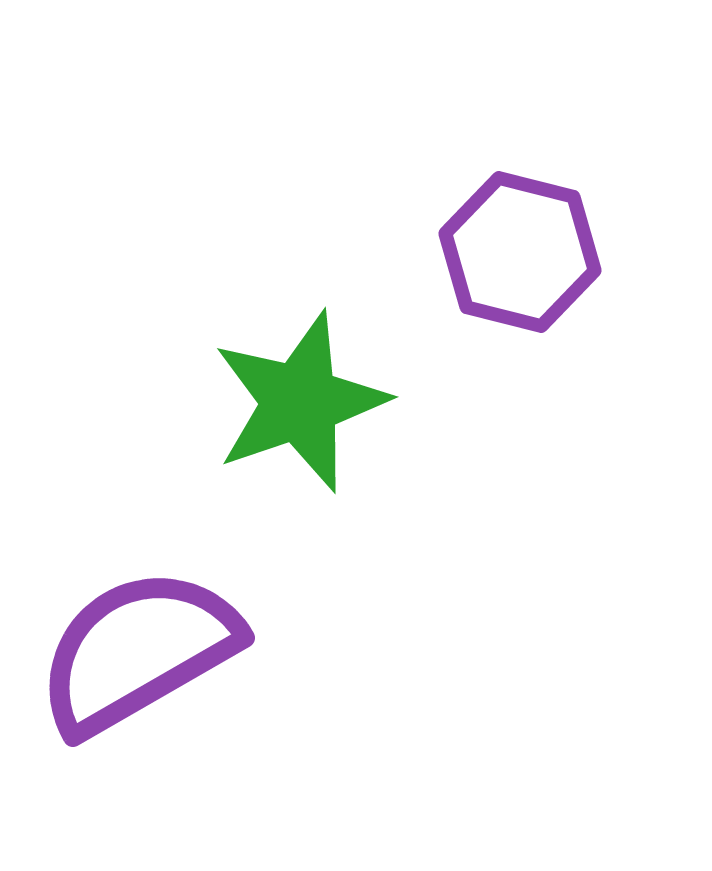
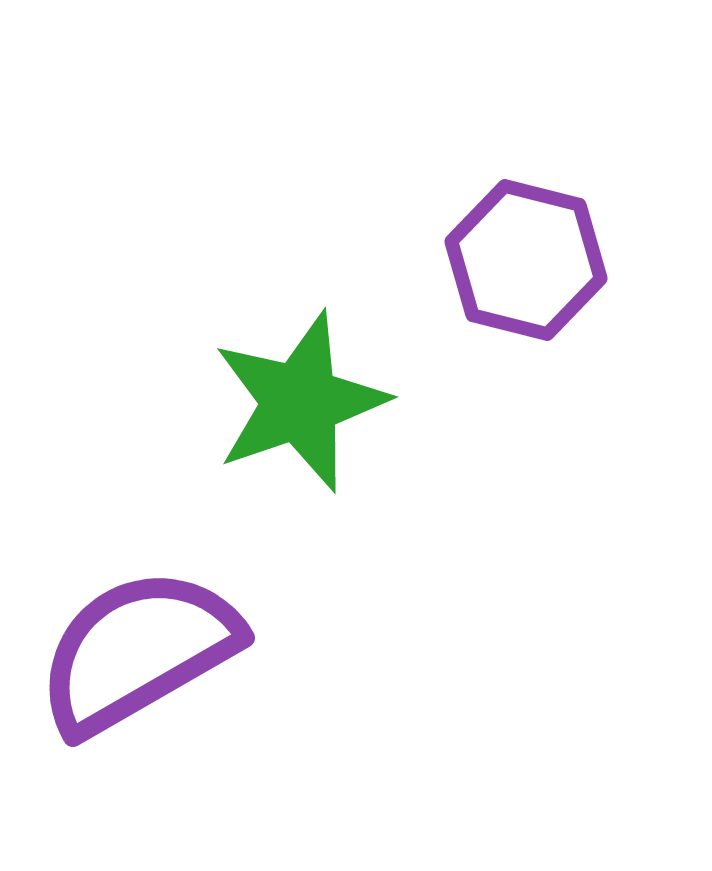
purple hexagon: moved 6 px right, 8 px down
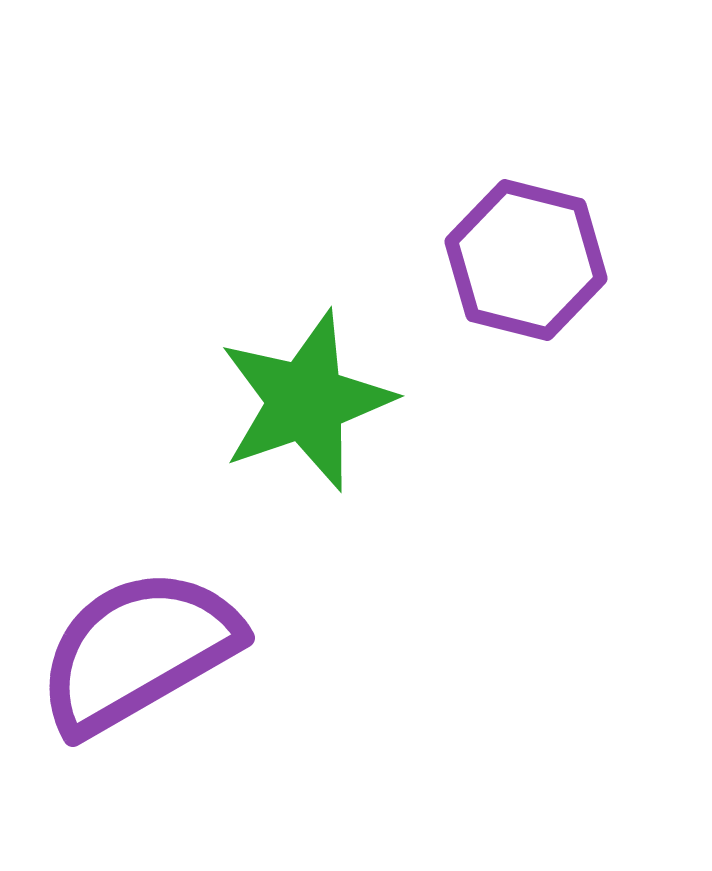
green star: moved 6 px right, 1 px up
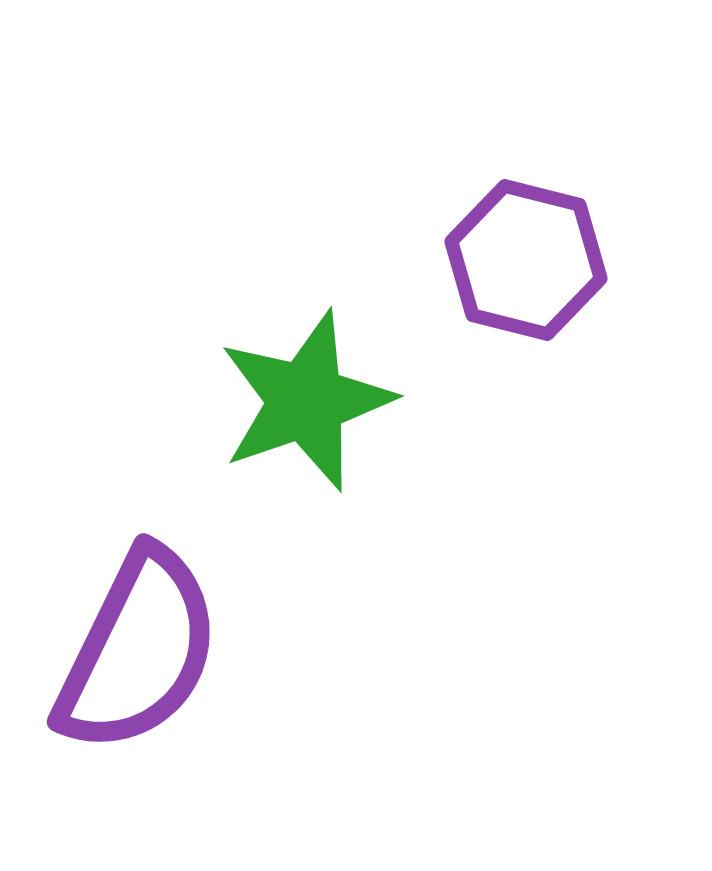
purple semicircle: rotated 146 degrees clockwise
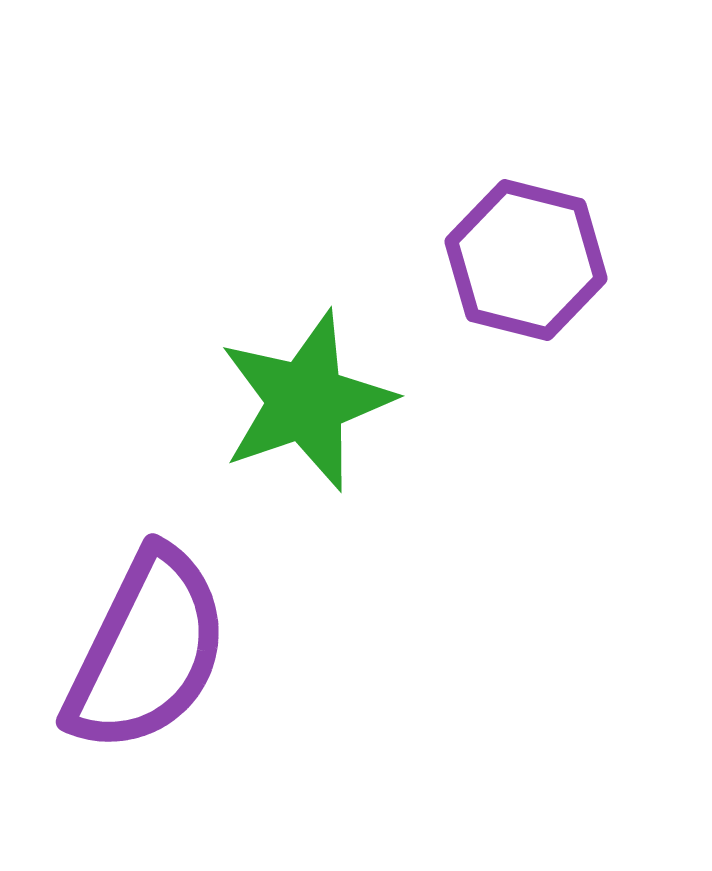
purple semicircle: moved 9 px right
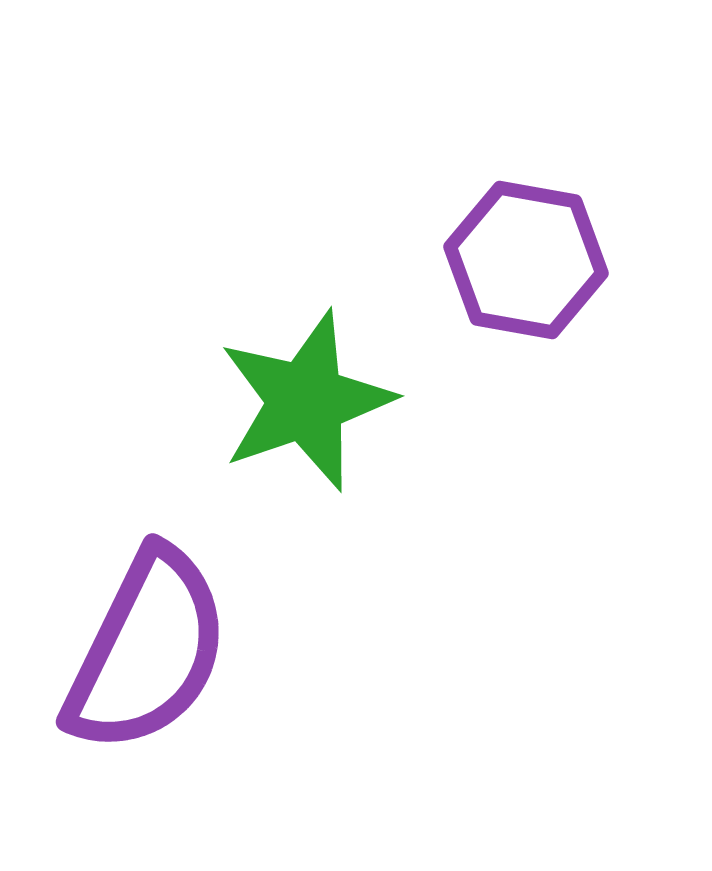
purple hexagon: rotated 4 degrees counterclockwise
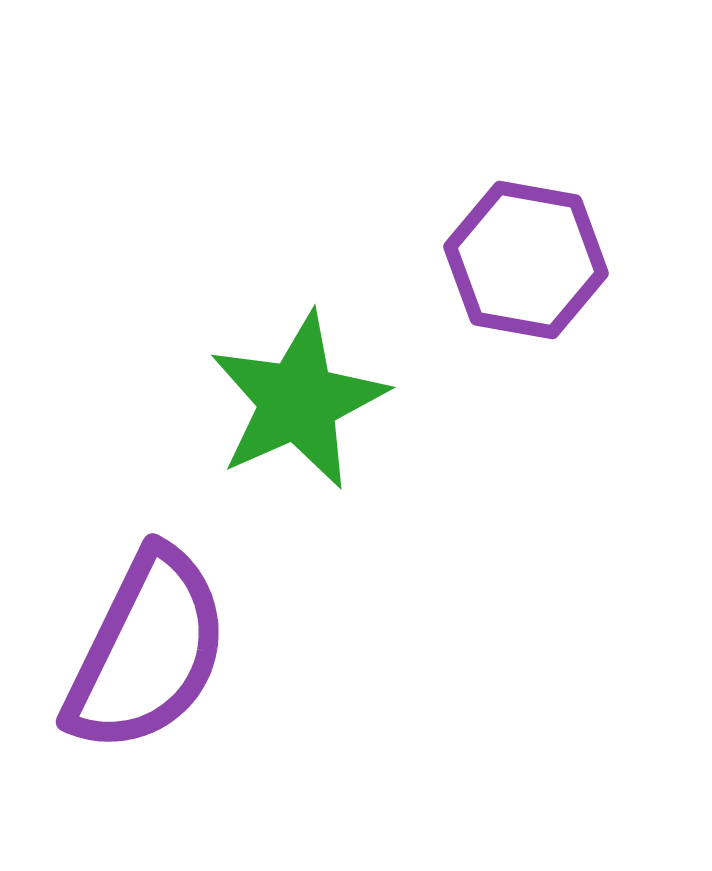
green star: moved 8 px left; rotated 5 degrees counterclockwise
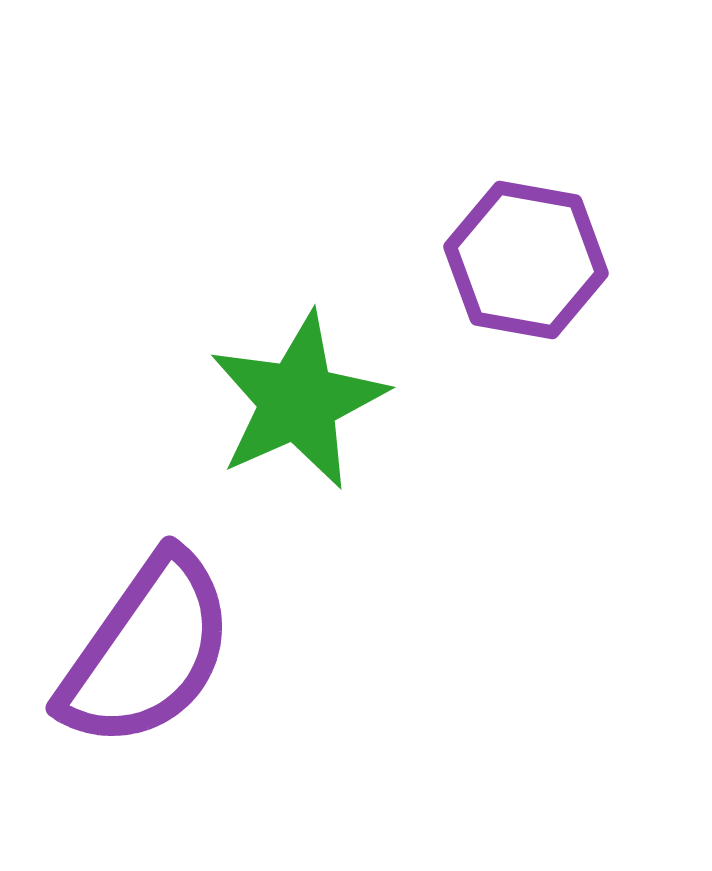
purple semicircle: rotated 9 degrees clockwise
